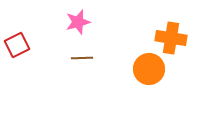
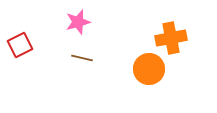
orange cross: rotated 20 degrees counterclockwise
red square: moved 3 px right
brown line: rotated 15 degrees clockwise
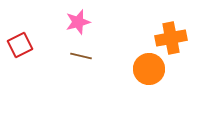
brown line: moved 1 px left, 2 px up
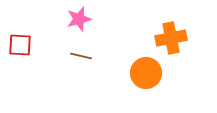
pink star: moved 1 px right, 3 px up
red square: rotated 30 degrees clockwise
orange circle: moved 3 px left, 4 px down
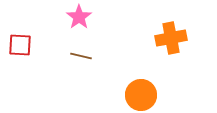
pink star: moved 2 px up; rotated 20 degrees counterclockwise
orange circle: moved 5 px left, 22 px down
